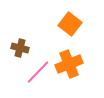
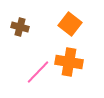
brown cross: moved 21 px up
orange cross: moved 2 px up; rotated 32 degrees clockwise
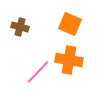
orange square: rotated 15 degrees counterclockwise
orange cross: moved 2 px up
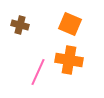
brown cross: moved 2 px up
pink line: rotated 20 degrees counterclockwise
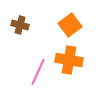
orange square: moved 1 px down; rotated 30 degrees clockwise
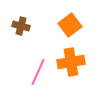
brown cross: moved 1 px right, 1 px down
orange cross: moved 2 px right, 2 px down; rotated 20 degrees counterclockwise
